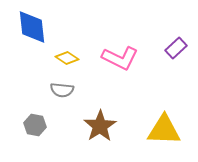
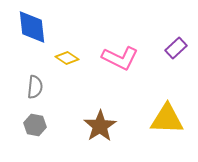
gray semicircle: moved 27 px left, 3 px up; rotated 90 degrees counterclockwise
yellow triangle: moved 3 px right, 11 px up
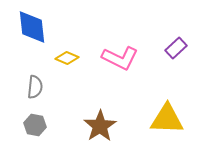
yellow diamond: rotated 10 degrees counterclockwise
